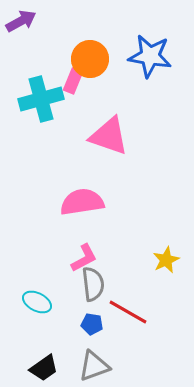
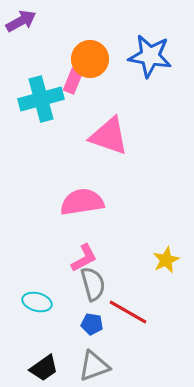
gray semicircle: rotated 8 degrees counterclockwise
cyan ellipse: rotated 12 degrees counterclockwise
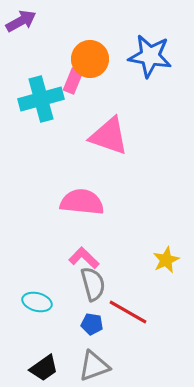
pink semicircle: rotated 15 degrees clockwise
pink L-shape: rotated 108 degrees counterclockwise
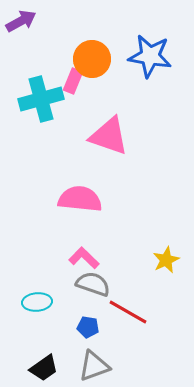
orange circle: moved 2 px right
pink semicircle: moved 2 px left, 3 px up
gray semicircle: rotated 56 degrees counterclockwise
cyan ellipse: rotated 20 degrees counterclockwise
blue pentagon: moved 4 px left, 3 px down
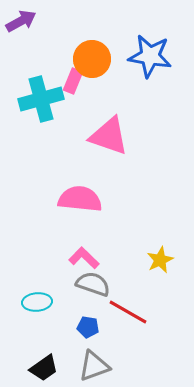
yellow star: moved 6 px left
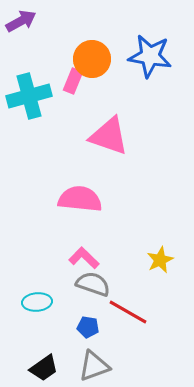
cyan cross: moved 12 px left, 3 px up
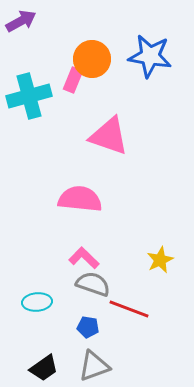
pink rectangle: moved 1 px up
red line: moved 1 px right, 3 px up; rotated 9 degrees counterclockwise
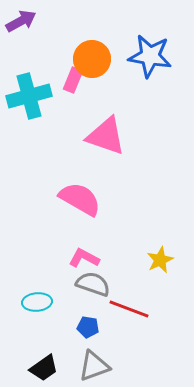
pink triangle: moved 3 px left
pink semicircle: rotated 24 degrees clockwise
pink L-shape: rotated 16 degrees counterclockwise
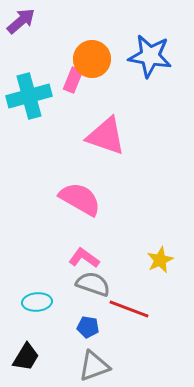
purple arrow: rotated 12 degrees counterclockwise
pink L-shape: rotated 8 degrees clockwise
black trapezoid: moved 18 px left, 11 px up; rotated 24 degrees counterclockwise
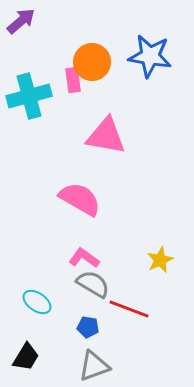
orange circle: moved 3 px down
pink rectangle: rotated 30 degrees counterclockwise
pink triangle: rotated 9 degrees counterclockwise
gray semicircle: rotated 12 degrees clockwise
cyan ellipse: rotated 40 degrees clockwise
